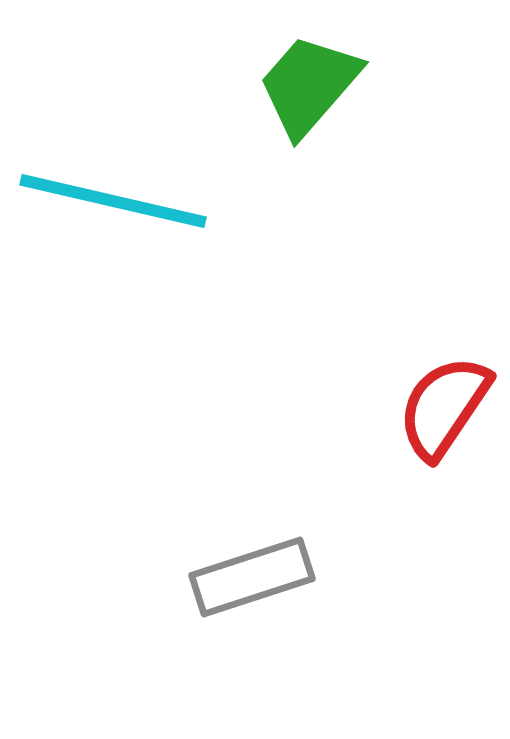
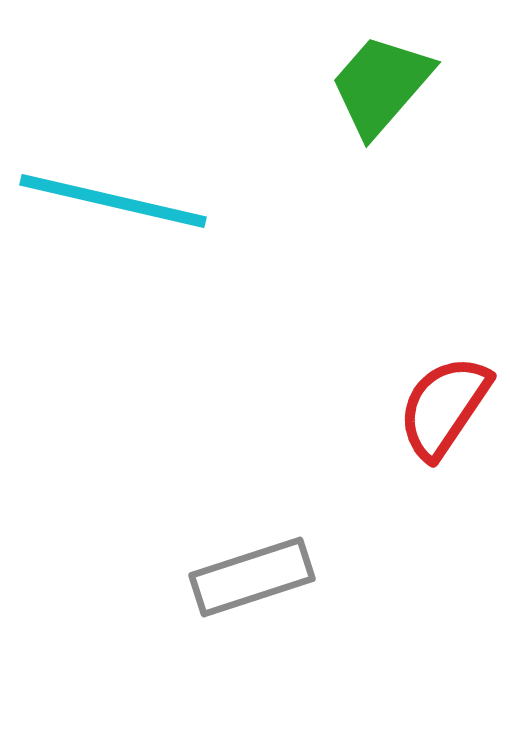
green trapezoid: moved 72 px right
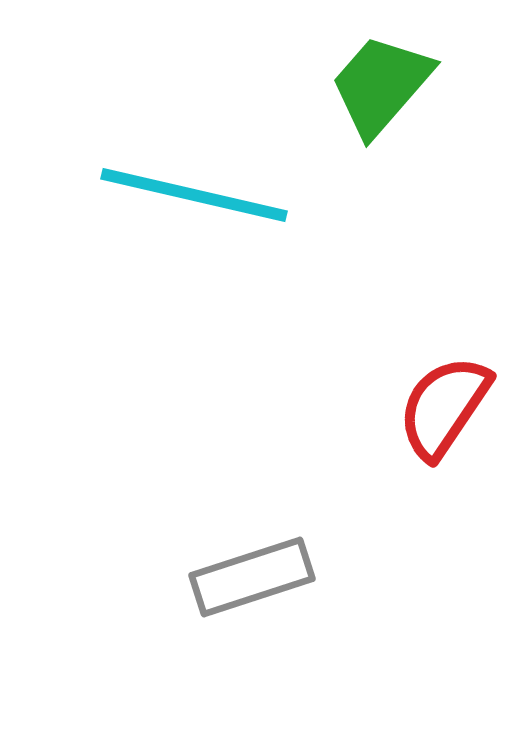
cyan line: moved 81 px right, 6 px up
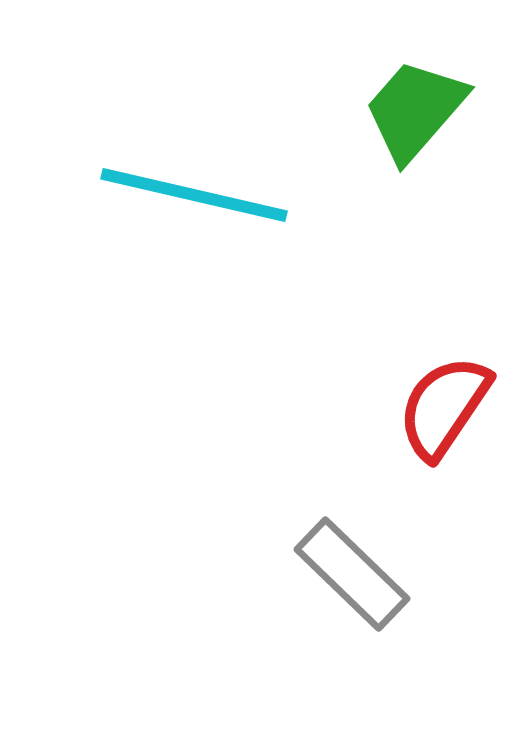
green trapezoid: moved 34 px right, 25 px down
gray rectangle: moved 100 px right, 3 px up; rotated 62 degrees clockwise
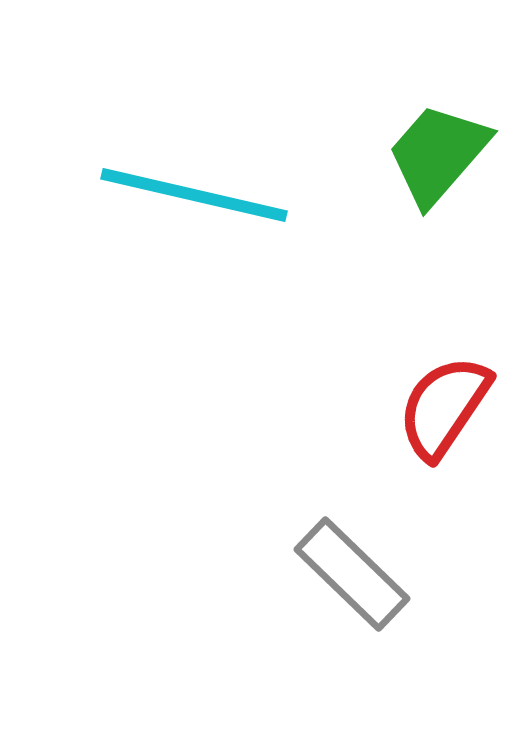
green trapezoid: moved 23 px right, 44 px down
